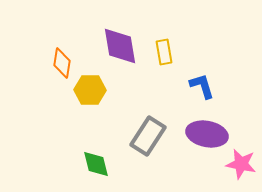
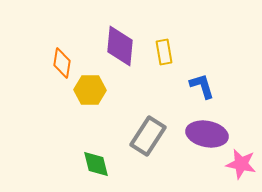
purple diamond: rotated 15 degrees clockwise
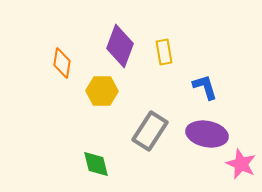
purple diamond: rotated 15 degrees clockwise
blue L-shape: moved 3 px right, 1 px down
yellow hexagon: moved 12 px right, 1 px down
gray rectangle: moved 2 px right, 5 px up
pink star: rotated 12 degrees clockwise
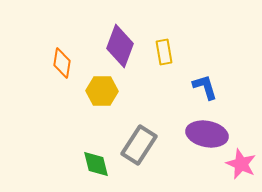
gray rectangle: moved 11 px left, 14 px down
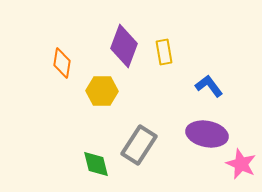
purple diamond: moved 4 px right
blue L-shape: moved 4 px right, 1 px up; rotated 20 degrees counterclockwise
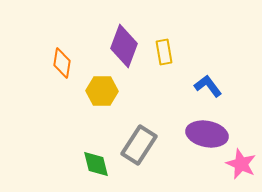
blue L-shape: moved 1 px left
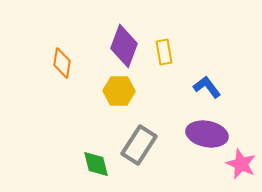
blue L-shape: moved 1 px left, 1 px down
yellow hexagon: moved 17 px right
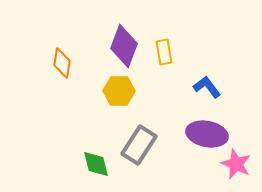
pink star: moved 5 px left
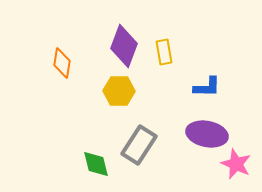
blue L-shape: rotated 128 degrees clockwise
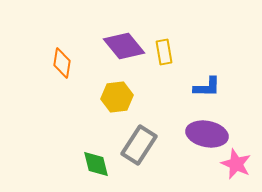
purple diamond: rotated 60 degrees counterclockwise
yellow hexagon: moved 2 px left, 6 px down; rotated 8 degrees counterclockwise
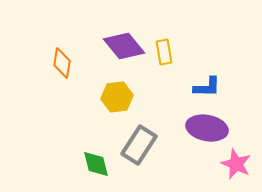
purple ellipse: moved 6 px up
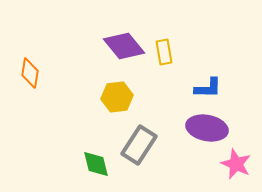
orange diamond: moved 32 px left, 10 px down
blue L-shape: moved 1 px right, 1 px down
